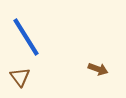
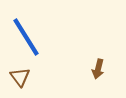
brown arrow: rotated 84 degrees clockwise
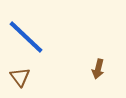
blue line: rotated 15 degrees counterclockwise
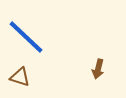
brown triangle: rotated 35 degrees counterclockwise
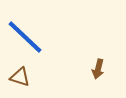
blue line: moved 1 px left
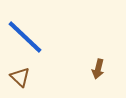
brown triangle: rotated 25 degrees clockwise
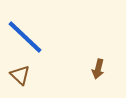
brown triangle: moved 2 px up
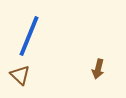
blue line: moved 4 px right, 1 px up; rotated 69 degrees clockwise
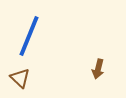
brown triangle: moved 3 px down
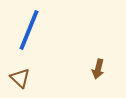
blue line: moved 6 px up
